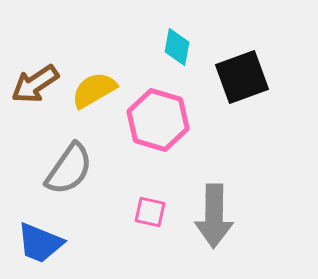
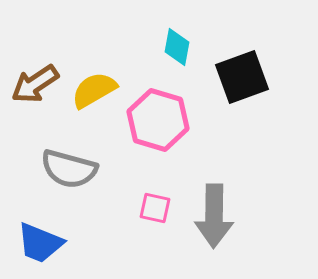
gray semicircle: rotated 70 degrees clockwise
pink square: moved 5 px right, 4 px up
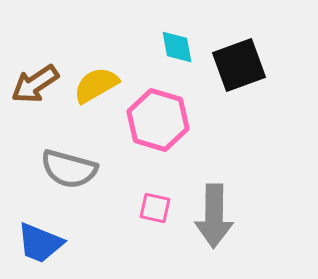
cyan diamond: rotated 21 degrees counterclockwise
black square: moved 3 px left, 12 px up
yellow semicircle: moved 2 px right, 5 px up
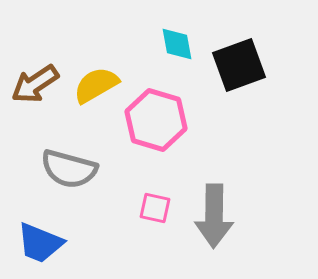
cyan diamond: moved 3 px up
pink hexagon: moved 2 px left
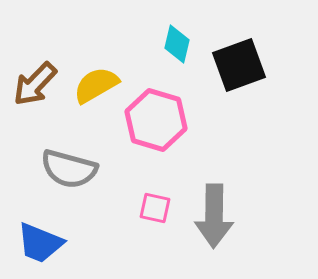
cyan diamond: rotated 24 degrees clockwise
brown arrow: rotated 12 degrees counterclockwise
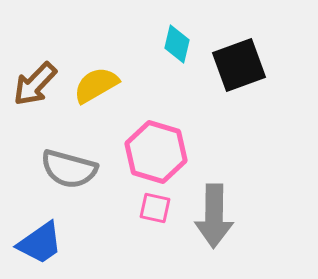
pink hexagon: moved 32 px down
blue trapezoid: rotated 57 degrees counterclockwise
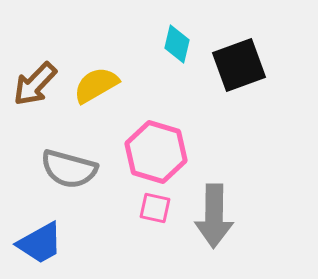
blue trapezoid: rotated 6 degrees clockwise
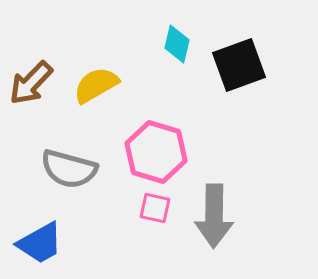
brown arrow: moved 4 px left, 1 px up
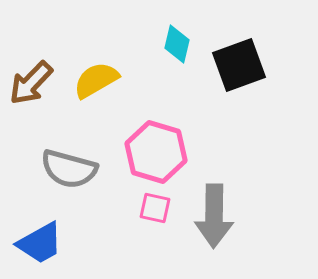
yellow semicircle: moved 5 px up
